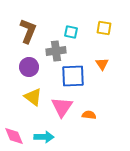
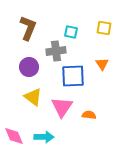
brown L-shape: moved 3 px up
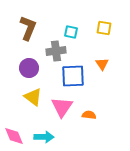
purple circle: moved 1 px down
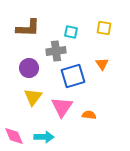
brown L-shape: rotated 70 degrees clockwise
blue square: rotated 15 degrees counterclockwise
yellow triangle: rotated 30 degrees clockwise
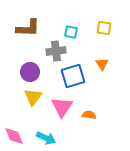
purple circle: moved 1 px right, 4 px down
cyan arrow: moved 2 px right, 1 px down; rotated 24 degrees clockwise
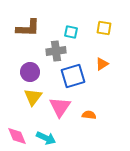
orange triangle: rotated 32 degrees clockwise
pink triangle: moved 2 px left
pink diamond: moved 3 px right
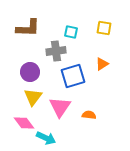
pink diamond: moved 7 px right, 13 px up; rotated 15 degrees counterclockwise
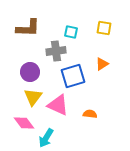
pink triangle: moved 2 px left, 2 px up; rotated 40 degrees counterclockwise
orange semicircle: moved 1 px right, 1 px up
cyan arrow: rotated 96 degrees clockwise
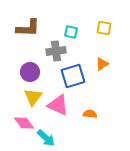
cyan arrow: rotated 78 degrees counterclockwise
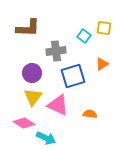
cyan square: moved 13 px right, 4 px down; rotated 24 degrees clockwise
purple circle: moved 2 px right, 1 px down
pink diamond: rotated 20 degrees counterclockwise
cyan arrow: rotated 18 degrees counterclockwise
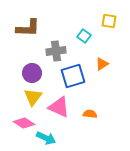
yellow square: moved 5 px right, 7 px up
pink triangle: moved 1 px right, 2 px down
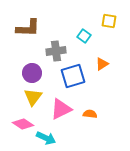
pink triangle: moved 2 px right, 2 px down; rotated 50 degrees counterclockwise
pink diamond: moved 1 px left, 1 px down
